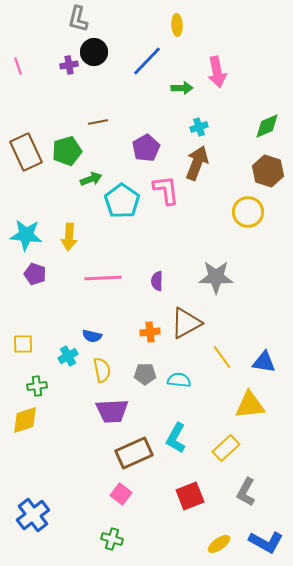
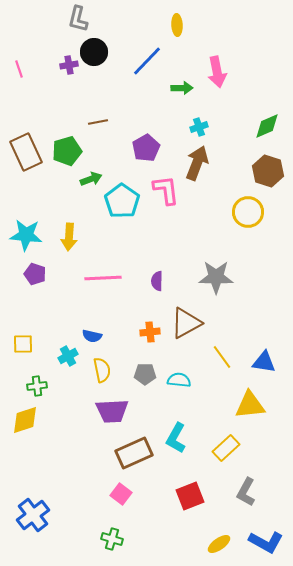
pink line at (18, 66): moved 1 px right, 3 px down
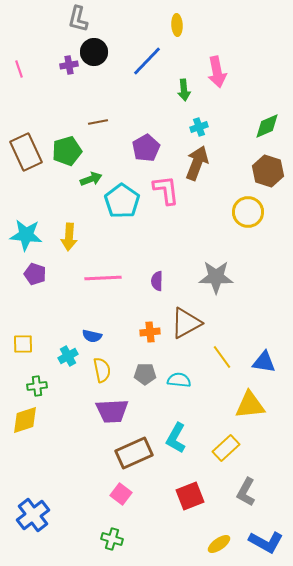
green arrow at (182, 88): moved 2 px right, 2 px down; rotated 85 degrees clockwise
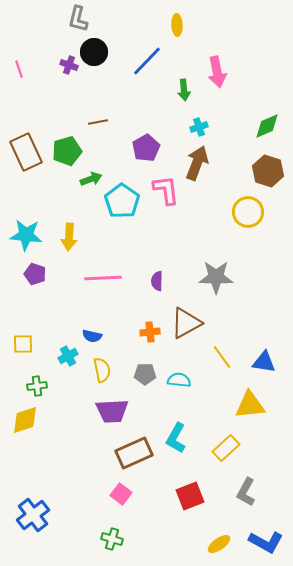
purple cross at (69, 65): rotated 30 degrees clockwise
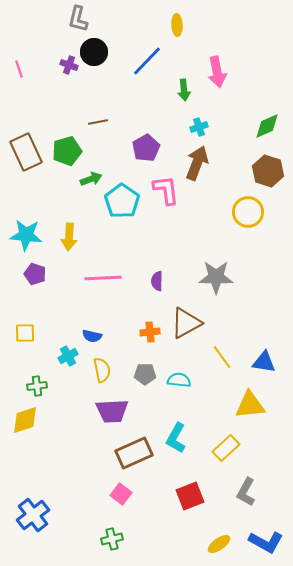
yellow square at (23, 344): moved 2 px right, 11 px up
green cross at (112, 539): rotated 30 degrees counterclockwise
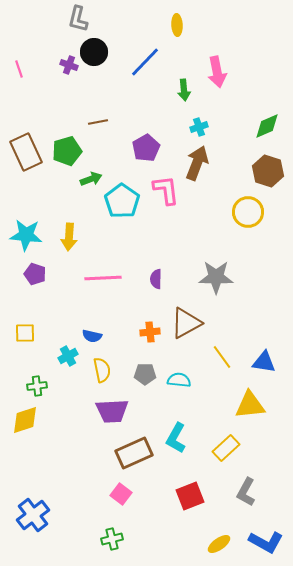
blue line at (147, 61): moved 2 px left, 1 px down
purple semicircle at (157, 281): moved 1 px left, 2 px up
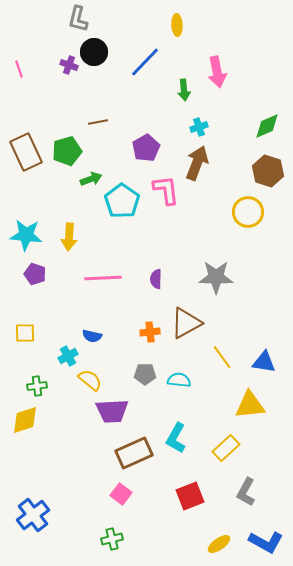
yellow semicircle at (102, 370): moved 12 px left, 10 px down; rotated 40 degrees counterclockwise
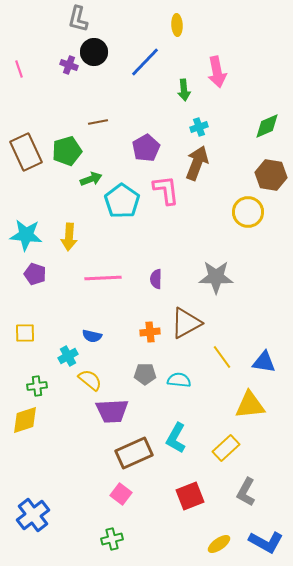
brown hexagon at (268, 171): moved 3 px right, 4 px down; rotated 8 degrees counterclockwise
